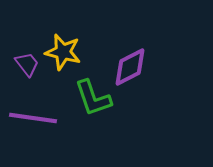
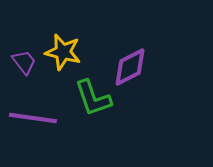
purple trapezoid: moved 3 px left, 2 px up
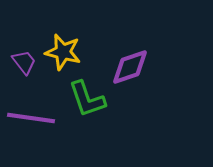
purple diamond: rotated 9 degrees clockwise
green L-shape: moved 6 px left, 1 px down
purple line: moved 2 px left
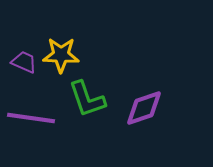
yellow star: moved 2 px left, 3 px down; rotated 12 degrees counterclockwise
purple trapezoid: rotated 28 degrees counterclockwise
purple diamond: moved 14 px right, 41 px down
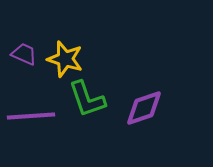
yellow star: moved 4 px right, 4 px down; rotated 15 degrees clockwise
purple trapezoid: moved 8 px up
purple line: moved 2 px up; rotated 12 degrees counterclockwise
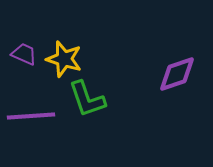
yellow star: moved 1 px left
purple diamond: moved 33 px right, 34 px up
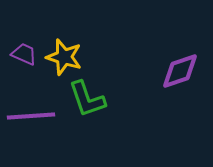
yellow star: moved 2 px up
purple diamond: moved 3 px right, 3 px up
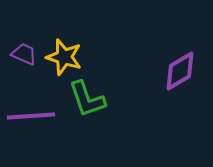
purple diamond: rotated 12 degrees counterclockwise
